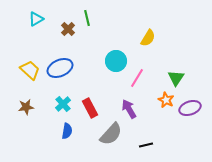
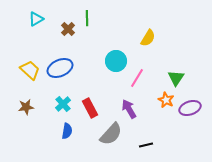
green line: rotated 14 degrees clockwise
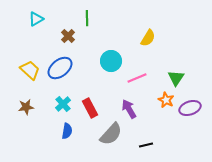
brown cross: moved 7 px down
cyan circle: moved 5 px left
blue ellipse: rotated 15 degrees counterclockwise
pink line: rotated 36 degrees clockwise
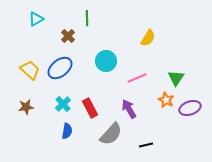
cyan circle: moved 5 px left
